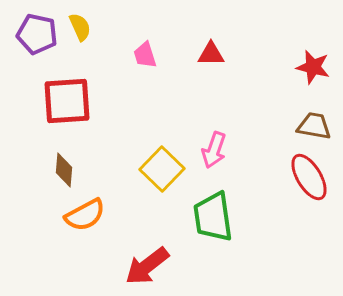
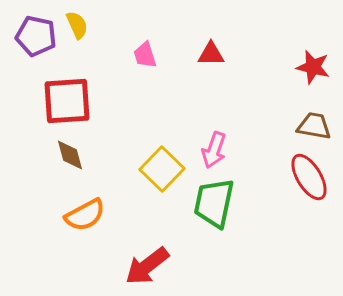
yellow semicircle: moved 3 px left, 2 px up
purple pentagon: moved 1 px left, 2 px down
brown diamond: moved 6 px right, 15 px up; rotated 20 degrees counterclockwise
green trapezoid: moved 1 px right, 14 px up; rotated 20 degrees clockwise
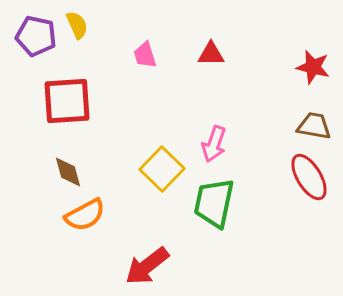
pink arrow: moved 6 px up
brown diamond: moved 2 px left, 17 px down
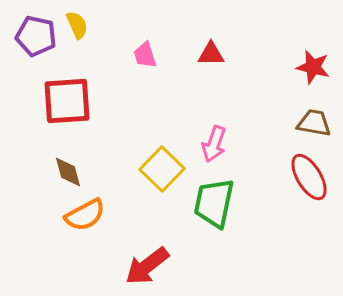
brown trapezoid: moved 3 px up
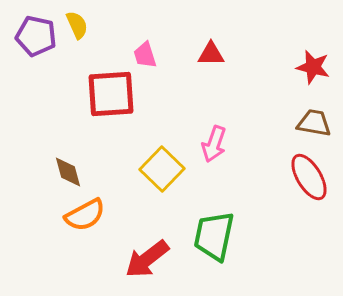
red square: moved 44 px right, 7 px up
green trapezoid: moved 33 px down
red arrow: moved 7 px up
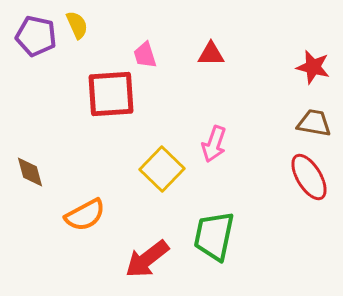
brown diamond: moved 38 px left
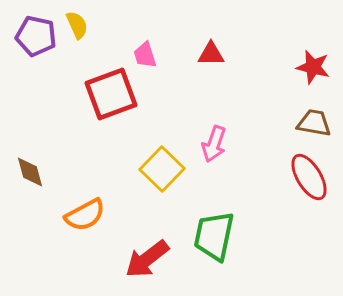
red square: rotated 16 degrees counterclockwise
